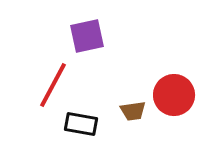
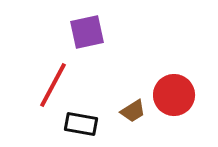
purple square: moved 4 px up
brown trapezoid: rotated 24 degrees counterclockwise
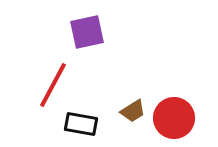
red circle: moved 23 px down
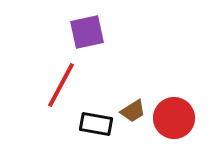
red line: moved 8 px right
black rectangle: moved 15 px right
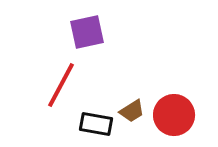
brown trapezoid: moved 1 px left
red circle: moved 3 px up
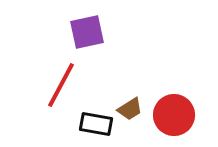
brown trapezoid: moved 2 px left, 2 px up
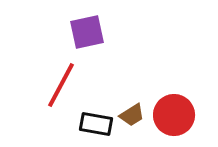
brown trapezoid: moved 2 px right, 6 px down
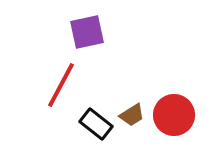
black rectangle: rotated 28 degrees clockwise
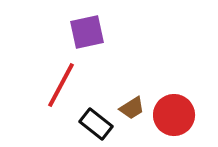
brown trapezoid: moved 7 px up
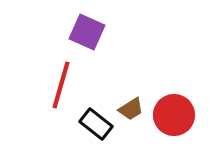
purple square: rotated 36 degrees clockwise
red line: rotated 12 degrees counterclockwise
brown trapezoid: moved 1 px left, 1 px down
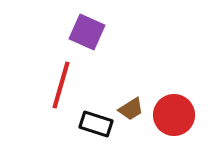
black rectangle: rotated 20 degrees counterclockwise
